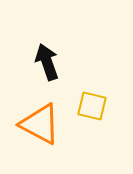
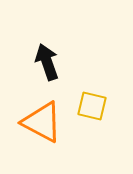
orange triangle: moved 2 px right, 2 px up
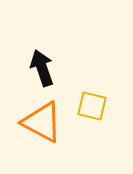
black arrow: moved 5 px left, 6 px down
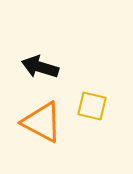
black arrow: moved 2 px left, 1 px up; rotated 54 degrees counterclockwise
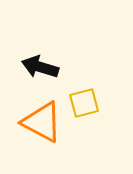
yellow square: moved 8 px left, 3 px up; rotated 28 degrees counterclockwise
